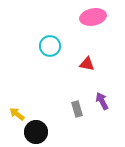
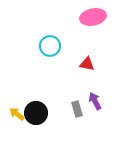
purple arrow: moved 7 px left
black circle: moved 19 px up
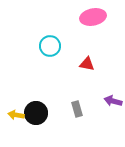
purple arrow: moved 18 px right; rotated 48 degrees counterclockwise
yellow arrow: moved 1 px left, 1 px down; rotated 28 degrees counterclockwise
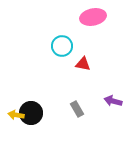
cyan circle: moved 12 px right
red triangle: moved 4 px left
gray rectangle: rotated 14 degrees counterclockwise
black circle: moved 5 px left
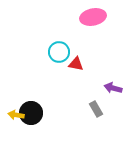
cyan circle: moved 3 px left, 6 px down
red triangle: moved 7 px left
purple arrow: moved 13 px up
gray rectangle: moved 19 px right
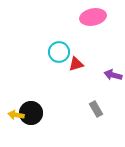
red triangle: rotated 28 degrees counterclockwise
purple arrow: moved 13 px up
